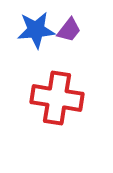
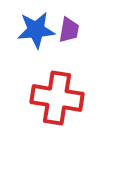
purple trapezoid: rotated 28 degrees counterclockwise
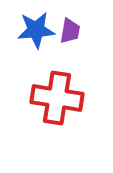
purple trapezoid: moved 1 px right, 1 px down
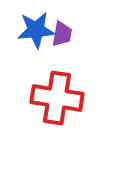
purple trapezoid: moved 8 px left, 3 px down
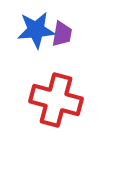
red cross: moved 1 px left, 2 px down; rotated 6 degrees clockwise
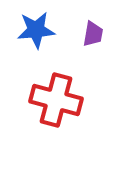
purple trapezoid: moved 31 px right
